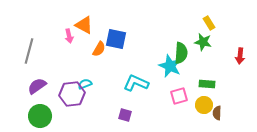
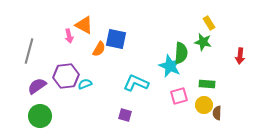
purple hexagon: moved 6 px left, 18 px up
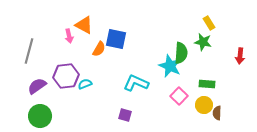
pink square: rotated 30 degrees counterclockwise
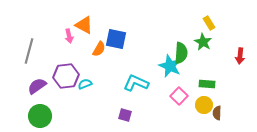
green star: rotated 18 degrees clockwise
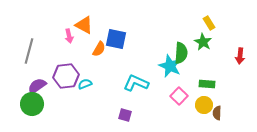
green circle: moved 8 px left, 12 px up
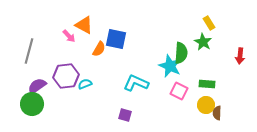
pink arrow: rotated 32 degrees counterclockwise
pink square: moved 5 px up; rotated 18 degrees counterclockwise
yellow circle: moved 2 px right
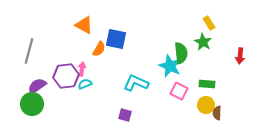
pink arrow: moved 13 px right, 33 px down; rotated 128 degrees counterclockwise
green semicircle: rotated 10 degrees counterclockwise
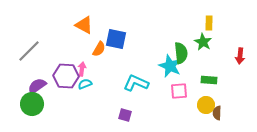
yellow rectangle: rotated 32 degrees clockwise
gray line: rotated 30 degrees clockwise
purple hexagon: rotated 10 degrees clockwise
green rectangle: moved 2 px right, 4 px up
pink square: rotated 30 degrees counterclockwise
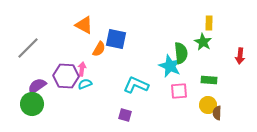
gray line: moved 1 px left, 3 px up
cyan L-shape: moved 2 px down
yellow circle: moved 2 px right
